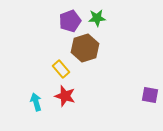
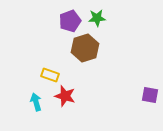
yellow rectangle: moved 11 px left, 6 px down; rotated 30 degrees counterclockwise
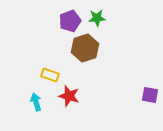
red star: moved 4 px right
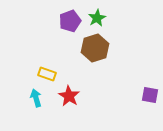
green star: rotated 24 degrees counterclockwise
brown hexagon: moved 10 px right
yellow rectangle: moved 3 px left, 1 px up
red star: rotated 15 degrees clockwise
cyan arrow: moved 4 px up
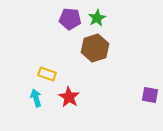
purple pentagon: moved 2 px up; rotated 25 degrees clockwise
red star: moved 1 px down
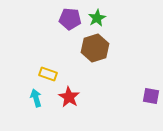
yellow rectangle: moved 1 px right
purple square: moved 1 px right, 1 px down
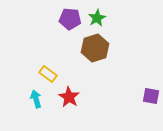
yellow rectangle: rotated 18 degrees clockwise
cyan arrow: moved 1 px down
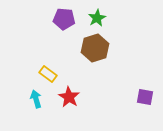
purple pentagon: moved 6 px left
purple square: moved 6 px left, 1 px down
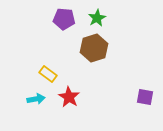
brown hexagon: moved 1 px left
cyan arrow: rotated 96 degrees clockwise
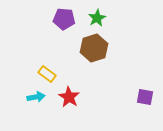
yellow rectangle: moved 1 px left
cyan arrow: moved 2 px up
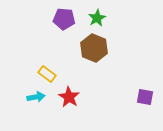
brown hexagon: rotated 20 degrees counterclockwise
